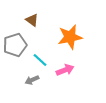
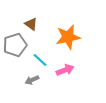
brown triangle: moved 1 px left, 4 px down
orange star: moved 2 px left
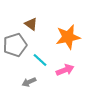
gray arrow: moved 3 px left, 2 px down
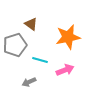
cyan line: rotated 28 degrees counterclockwise
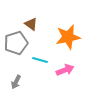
gray pentagon: moved 1 px right, 2 px up
gray arrow: moved 13 px left; rotated 40 degrees counterclockwise
